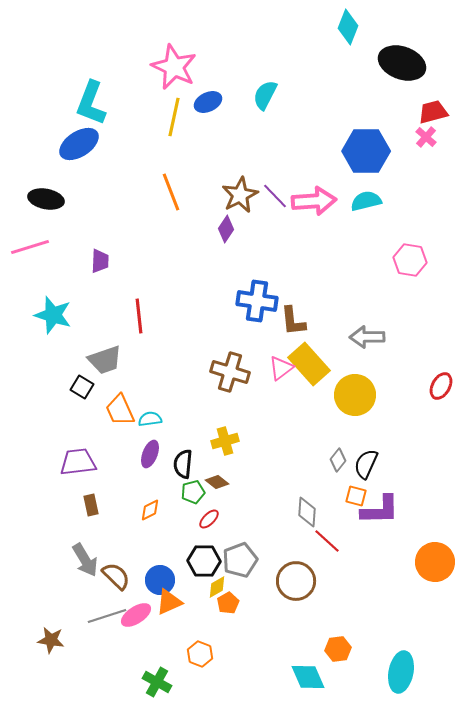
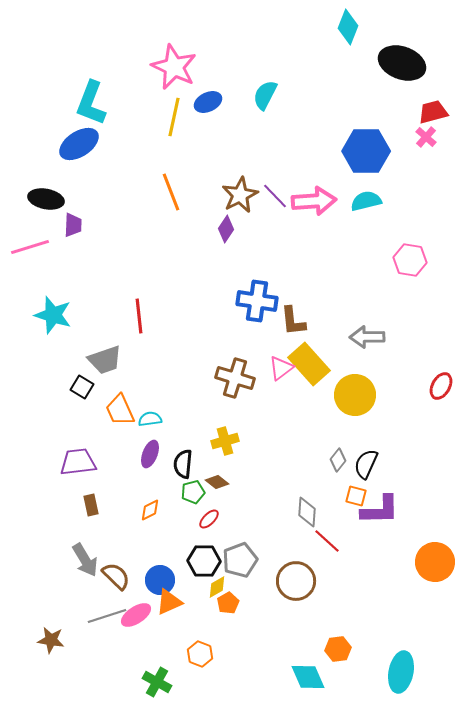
purple trapezoid at (100, 261): moved 27 px left, 36 px up
brown cross at (230, 372): moved 5 px right, 6 px down
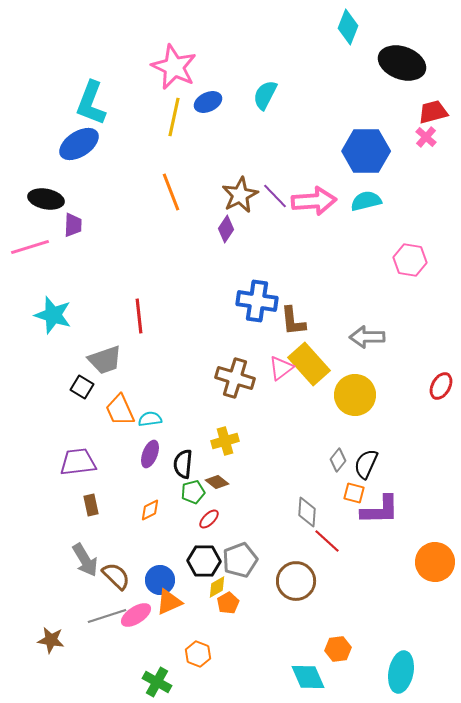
orange square at (356, 496): moved 2 px left, 3 px up
orange hexagon at (200, 654): moved 2 px left
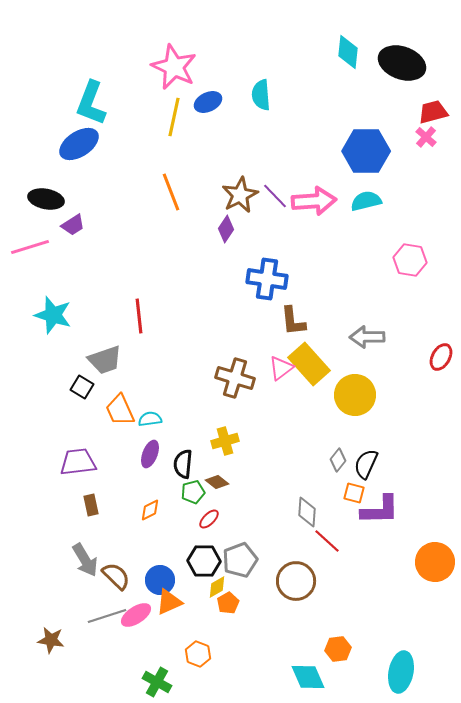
cyan diamond at (348, 27): moved 25 px down; rotated 16 degrees counterclockwise
cyan semicircle at (265, 95): moved 4 px left; rotated 32 degrees counterclockwise
purple trapezoid at (73, 225): rotated 55 degrees clockwise
blue cross at (257, 301): moved 10 px right, 22 px up
red ellipse at (441, 386): moved 29 px up
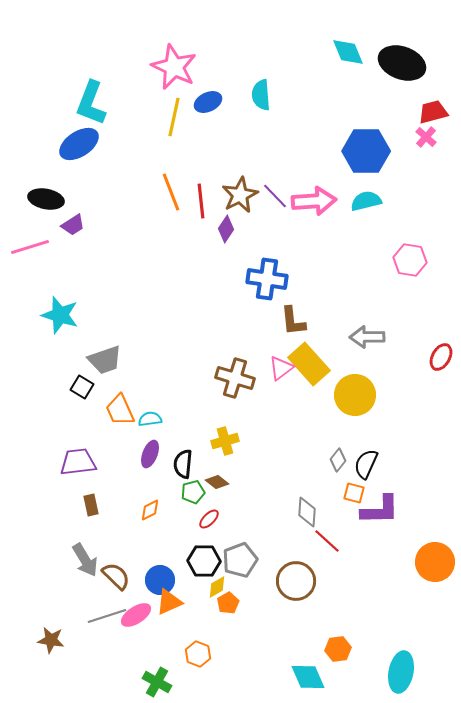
cyan diamond at (348, 52): rotated 28 degrees counterclockwise
cyan star at (53, 315): moved 7 px right
red line at (139, 316): moved 62 px right, 115 px up
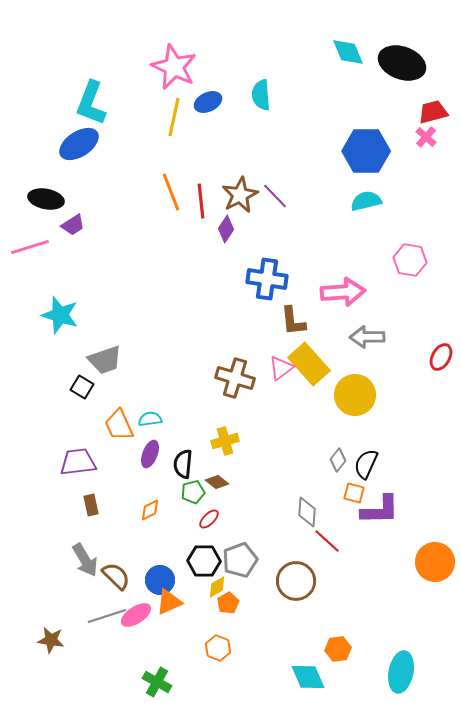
pink arrow at (314, 201): moved 29 px right, 91 px down
orange trapezoid at (120, 410): moved 1 px left, 15 px down
orange hexagon at (198, 654): moved 20 px right, 6 px up
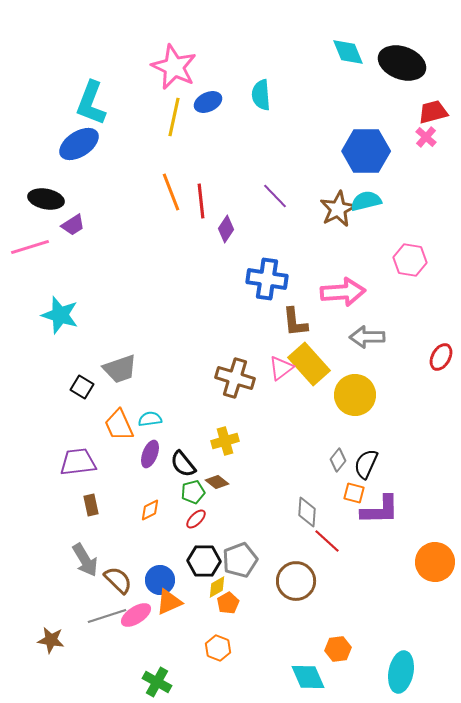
brown star at (240, 195): moved 98 px right, 14 px down
brown L-shape at (293, 321): moved 2 px right, 1 px down
gray trapezoid at (105, 360): moved 15 px right, 9 px down
black semicircle at (183, 464): rotated 44 degrees counterclockwise
red ellipse at (209, 519): moved 13 px left
brown semicircle at (116, 576): moved 2 px right, 4 px down
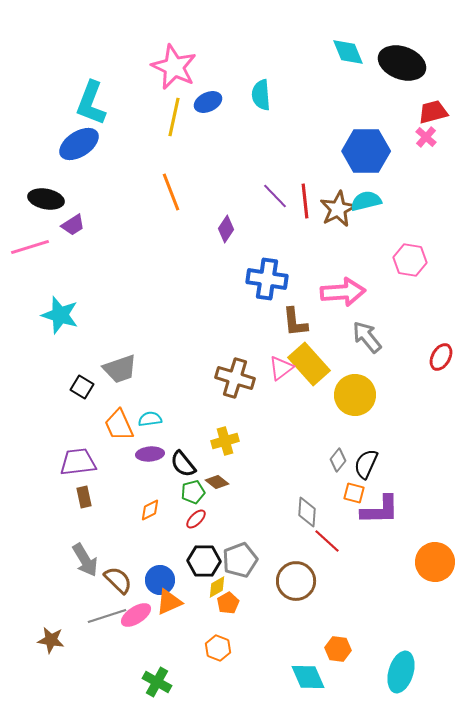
red line at (201, 201): moved 104 px right
gray arrow at (367, 337): rotated 52 degrees clockwise
purple ellipse at (150, 454): rotated 64 degrees clockwise
brown rectangle at (91, 505): moved 7 px left, 8 px up
orange hexagon at (338, 649): rotated 15 degrees clockwise
cyan ellipse at (401, 672): rotated 6 degrees clockwise
